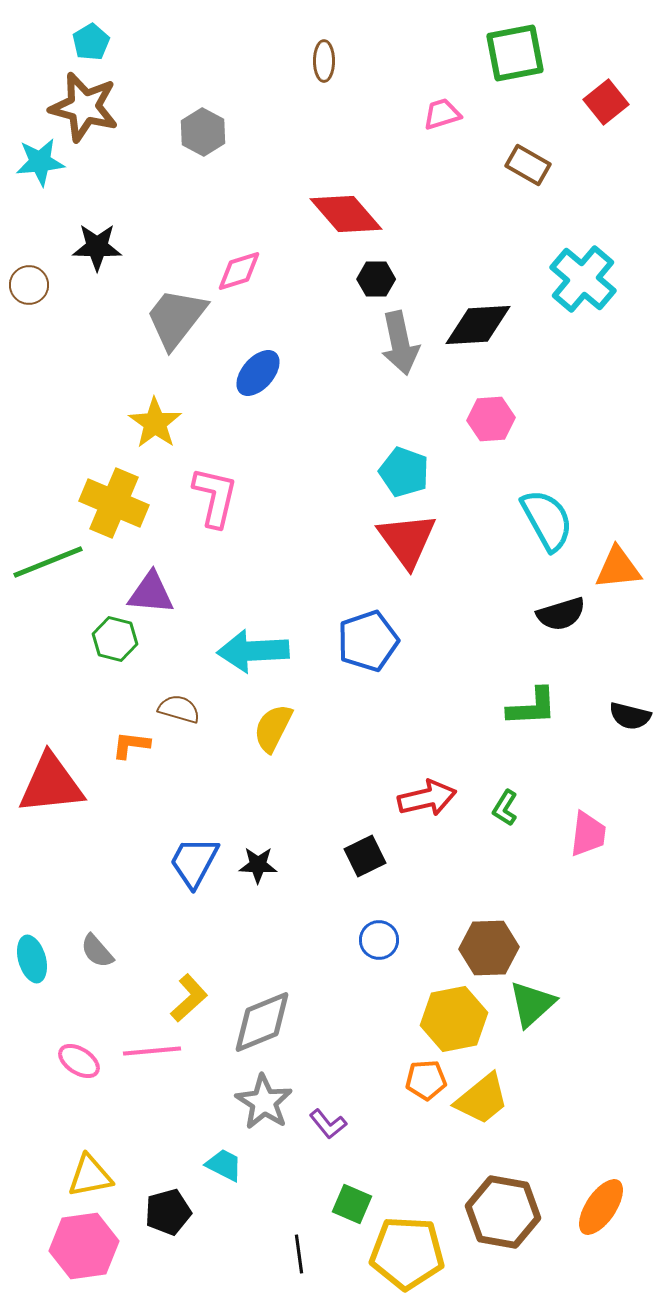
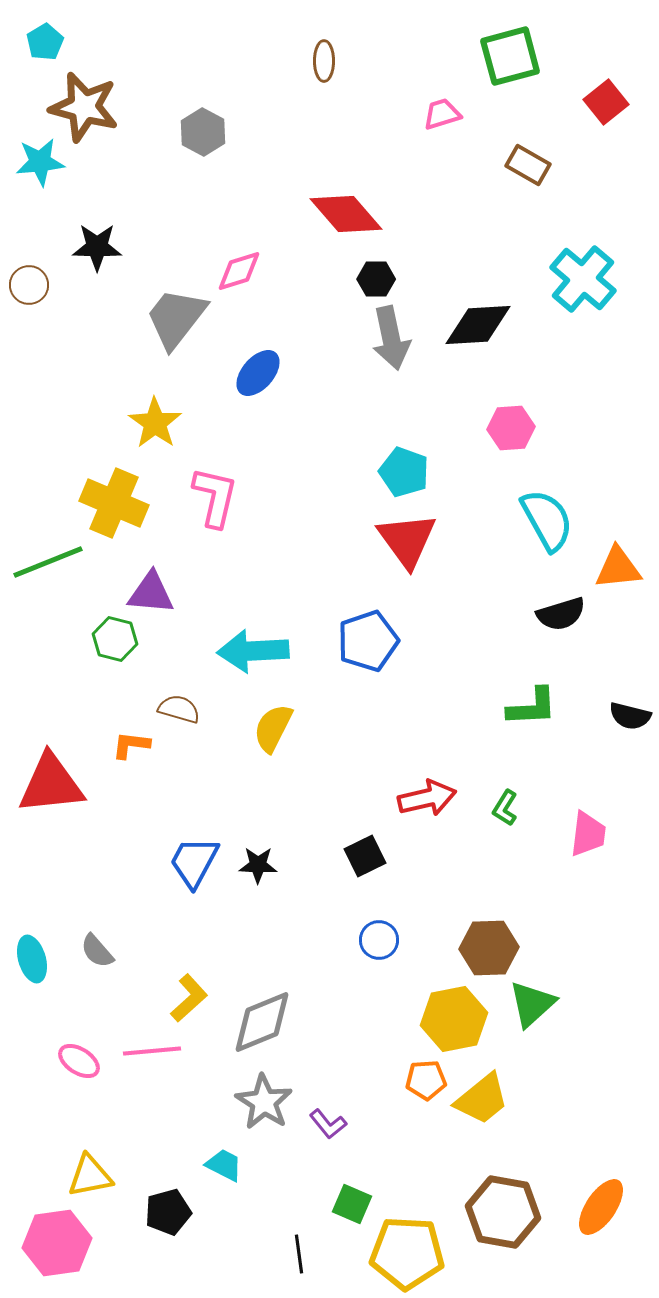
cyan pentagon at (91, 42): moved 46 px left
green square at (515, 53): moved 5 px left, 3 px down; rotated 4 degrees counterclockwise
gray arrow at (400, 343): moved 9 px left, 5 px up
pink hexagon at (491, 419): moved 20 px right, 9 px down
pink hexagon at (84, 1246): moved 27 px left, 3 px up
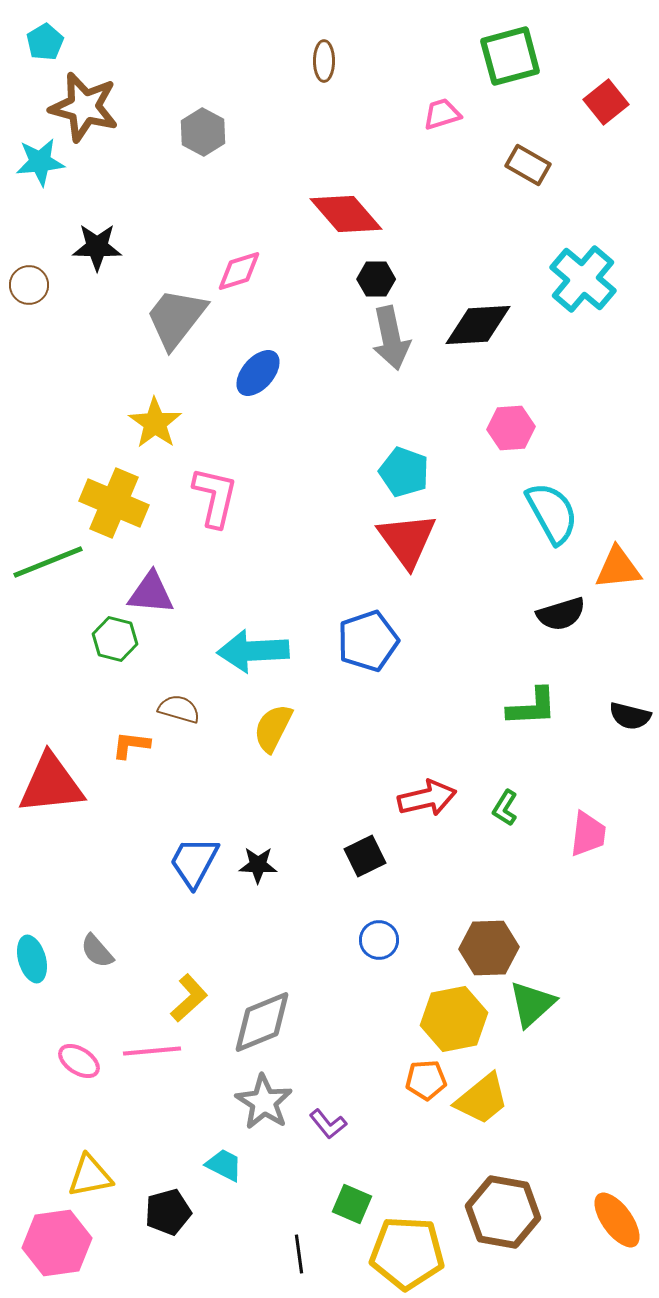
cyan semicircle at (547, 520): moved 5 px right, 7 px up
orange ellipse at (601, 1207): moved 16 px right, 13 px down; rotated 70 degrees counterclockwise
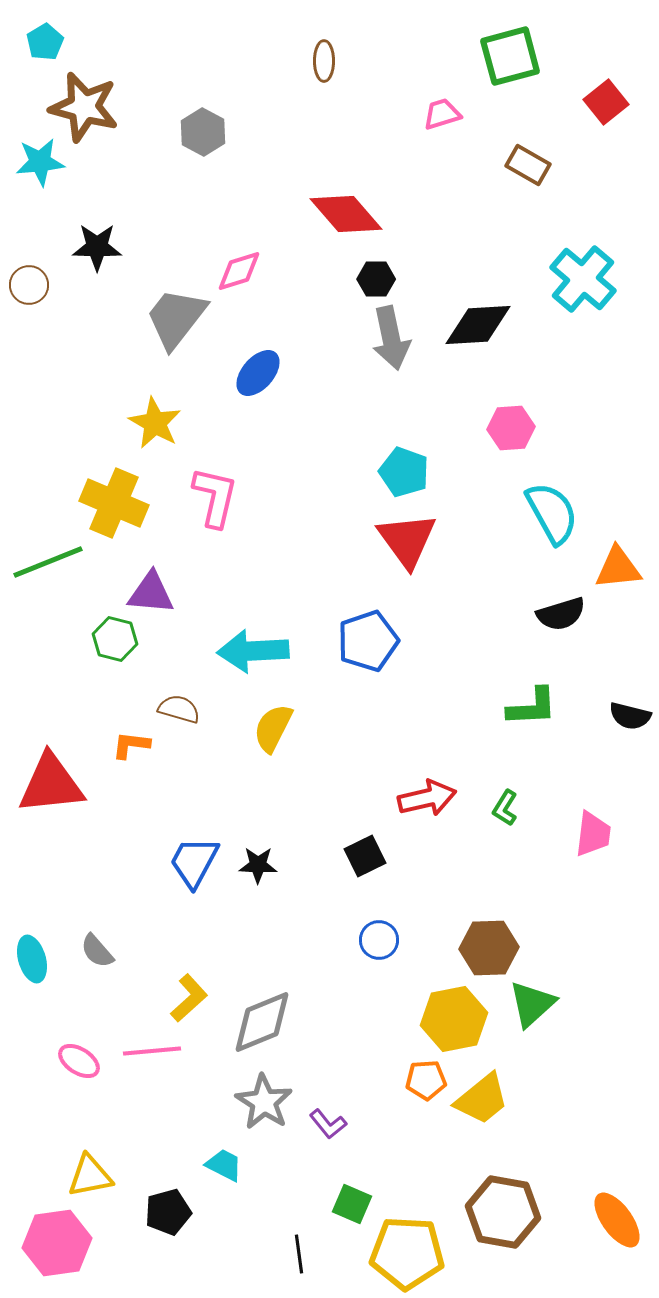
yellow star at (155, 423): rotated 6 degrees counterclockwise
pink trapezoid at (588, 834): moved 5 px right
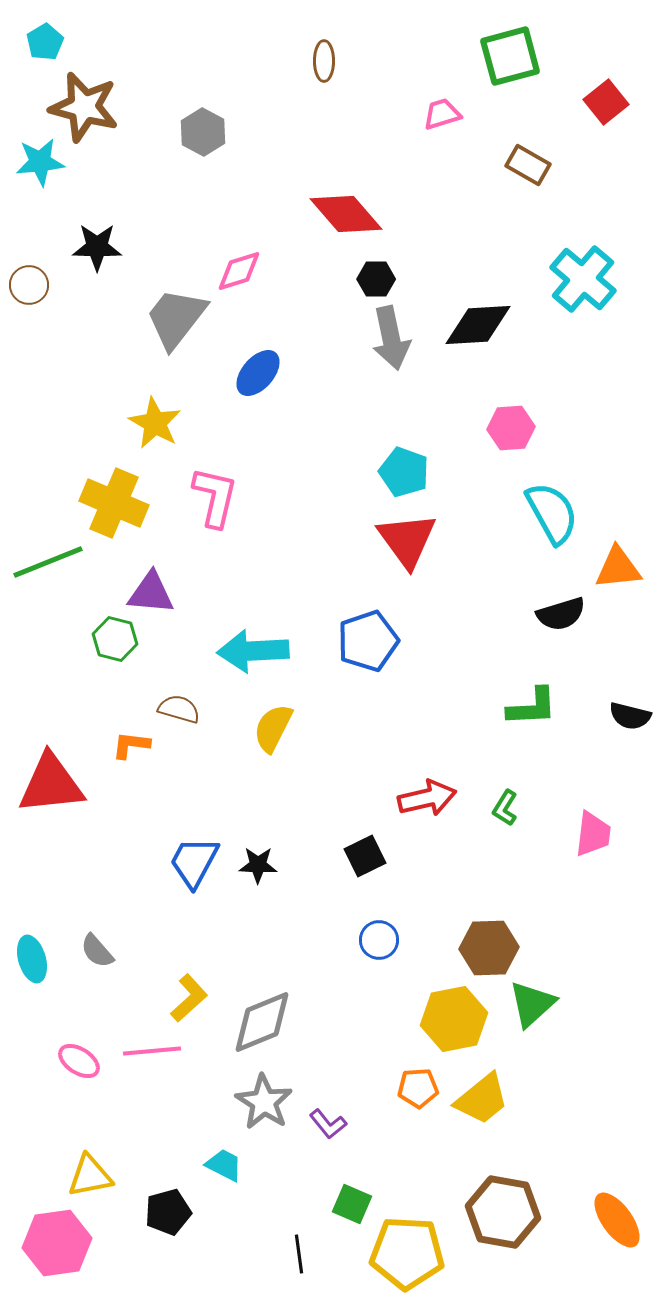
orange pentagon at (426, 1080): moved 8 px left, 8 px down
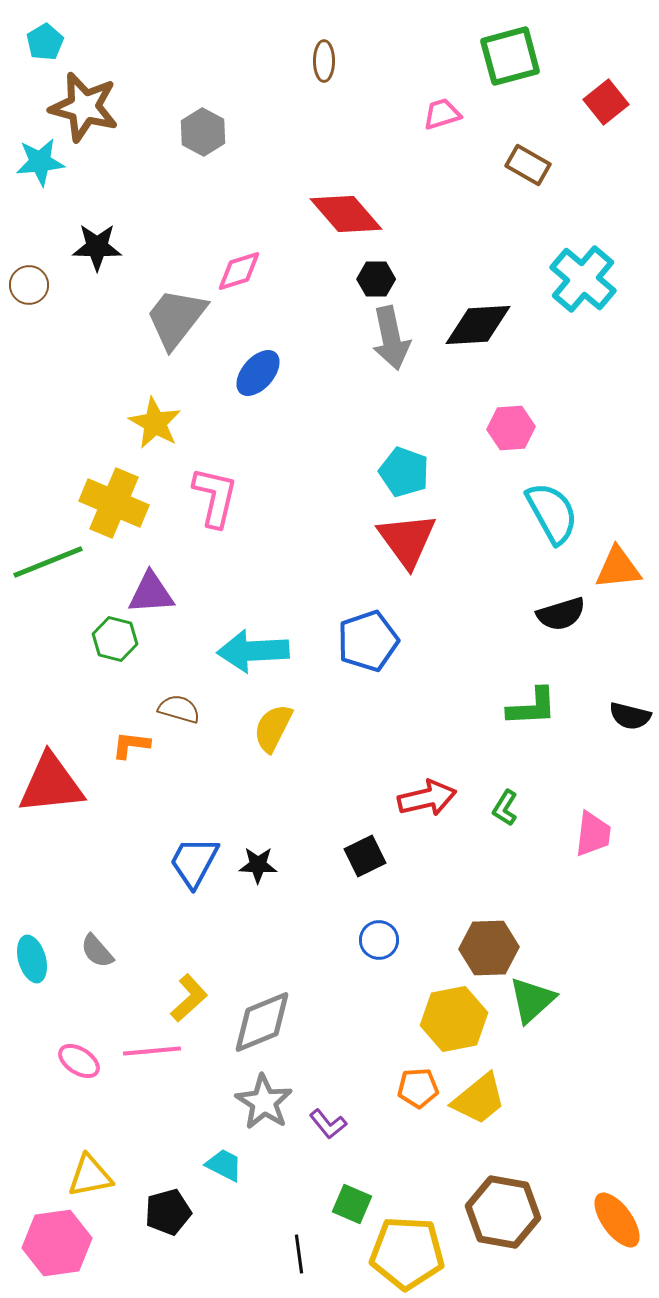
purple triangle at (151, 593): rotated 9 degrees counterclockwise
green triangle at (532, 1004): moved 4 px up
yellow trapezoid at (482, 1099): moved 3 px left
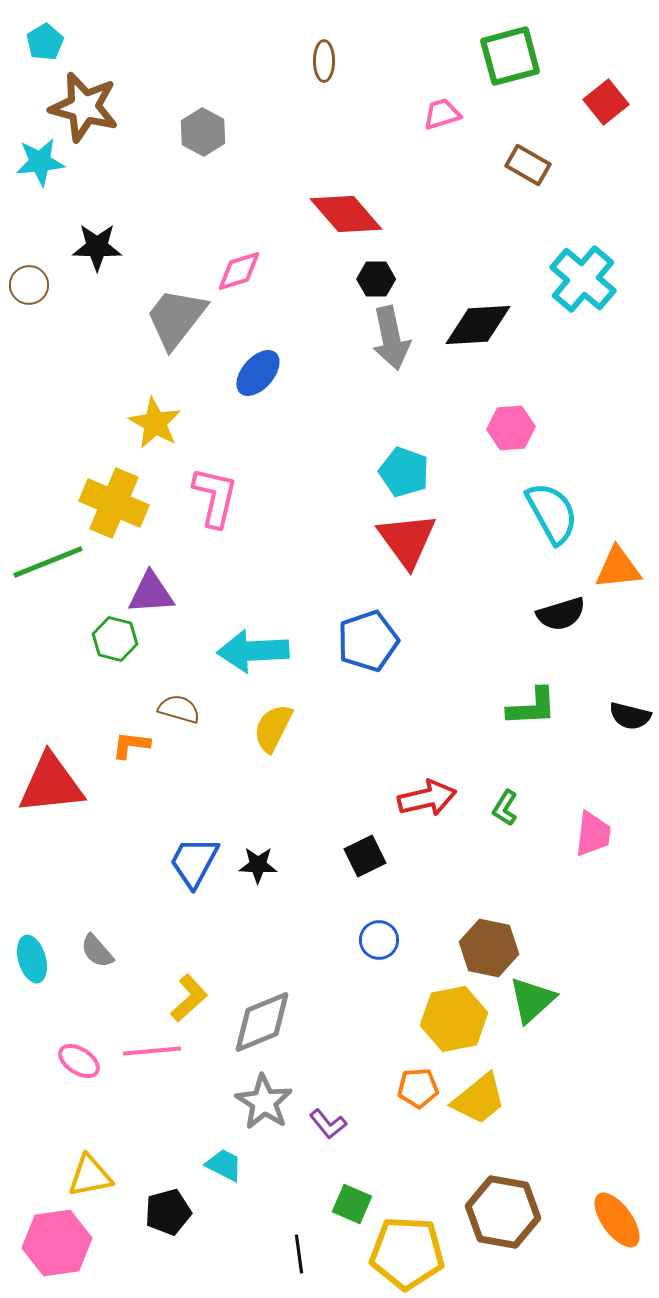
brown hexagon at (489, 948): rotated 14 degrees clockwise
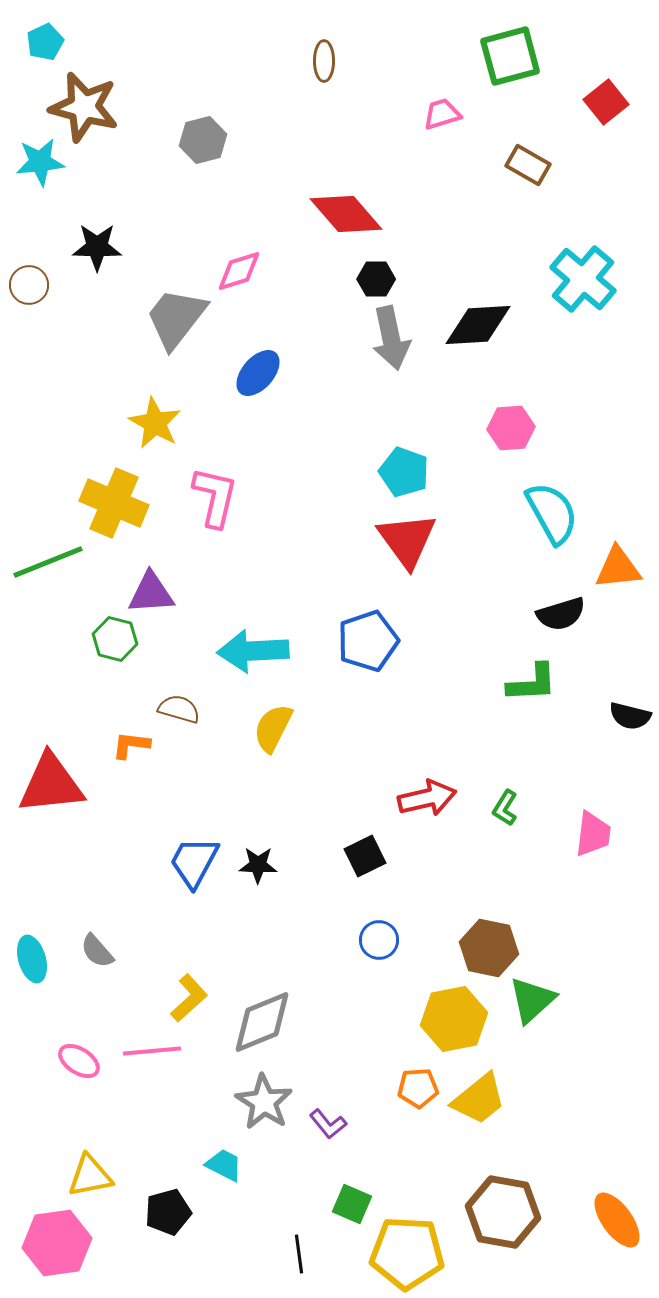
cyan pentagon at (45, 42): rotated 6 degrees clockwise
gray hexagon at (203, 132): moved 8 px down; rotated 18 degrees clockwise
green L-shape at (532, 707): moved 24 px up
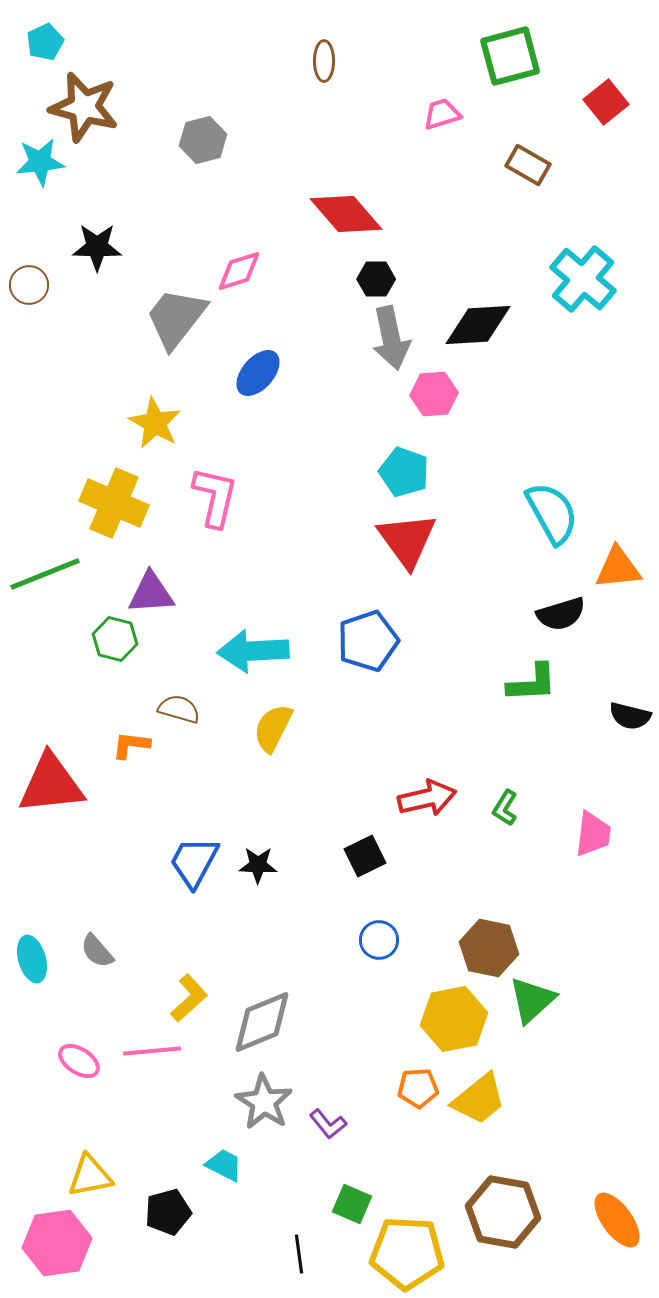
pink hexagon at (511, 428): moved 77 px left, 34 px up
green line at (48, 562): moved 3 px left, 12 px down
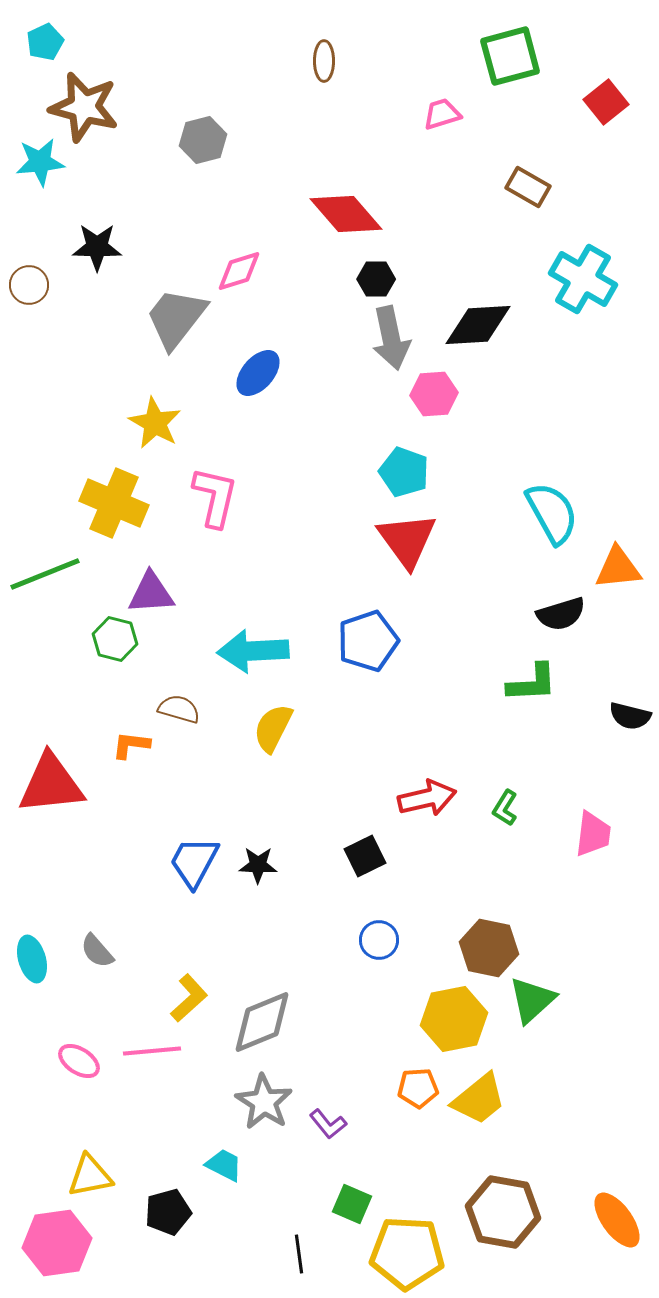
brown rectangle at (528, 165): moved 22 px down
cyan cross at (583, 279): rotated 10 degrees counterclockwise
